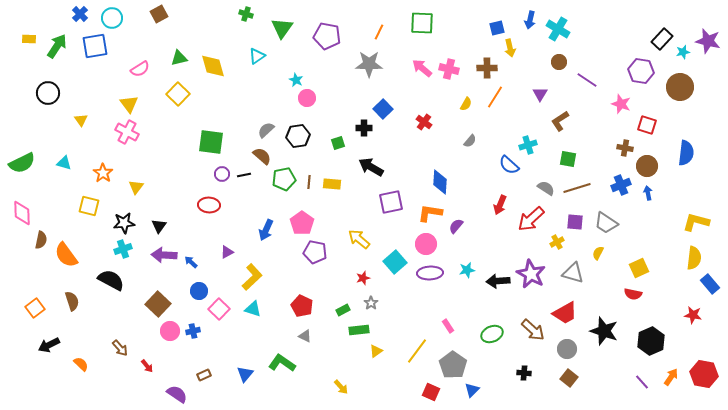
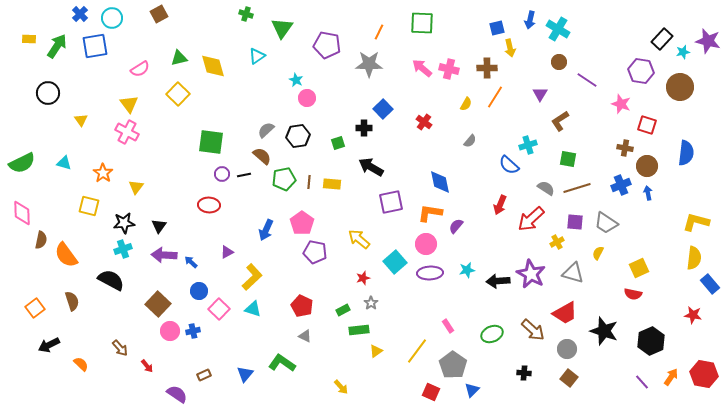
purple pentagon at (327, 36): moved 9 px down
blue diamond at (440, 182): rotated 15 degrees counterclockwise
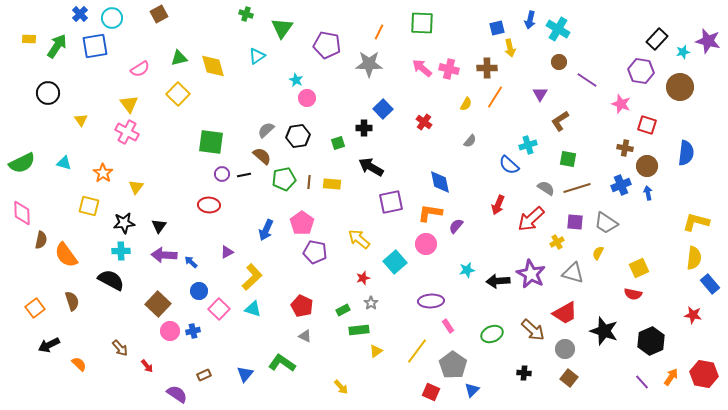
black rectangle at (662, 39): moved 5 px left
red arrow at (500, 205): moved 2 px left
cyan cross at (123, 249): moved 2 px left, 2 px down; rotated 18 degrees clockwise
purple ellipse at (430, 273): moved 1 px right, 28 px down
gray circle at (567, 349): moved 2 px left
orange semicircle at (81, 364): moved 2 px left
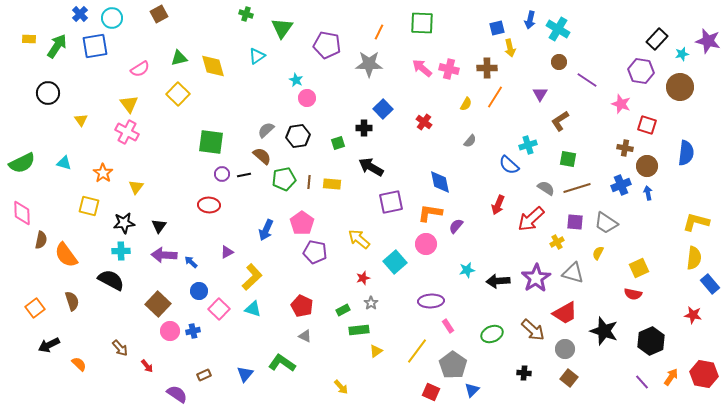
cyan star at (683, 52): moved 1 px left, 2 px down
purple star at (531, 274): moved 5 px right, 4 px down; rotated 12 degrees clockwise
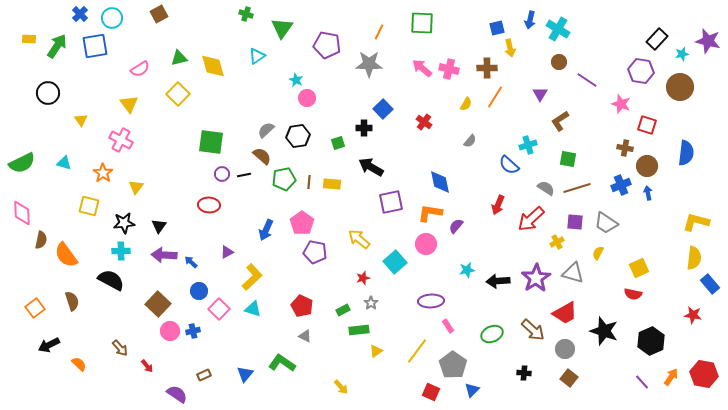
pink cross at (127, 132): moved 6 px left, 8 px down
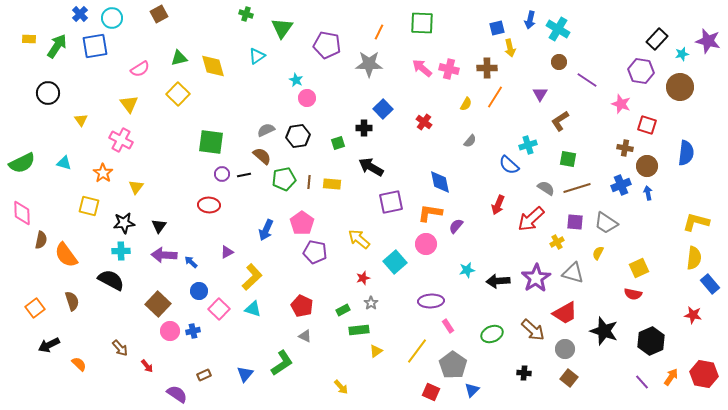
gray semicircle at (266, 130): rotated 18 degrees clockwise
green L-shape at (282, 363): rotated 112 degrees clockwise
